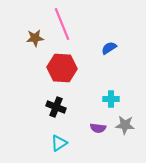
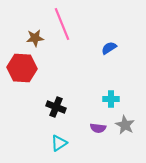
red hexagon: moved 40 px left
gray star: rotated 24 degrees clockwise
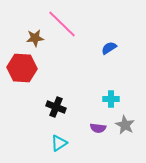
pink line: rotated 24 degrees counterclockwise
